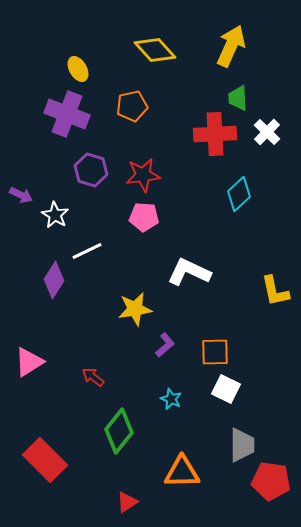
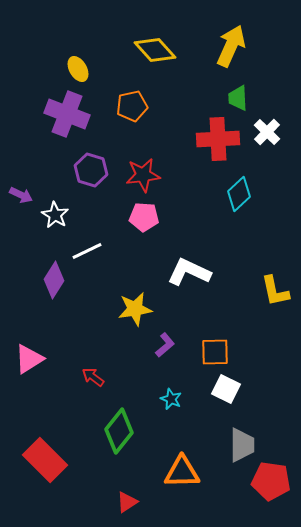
red cross: moved 3 px right, 5 px down
pink triangle: moved 3 px up
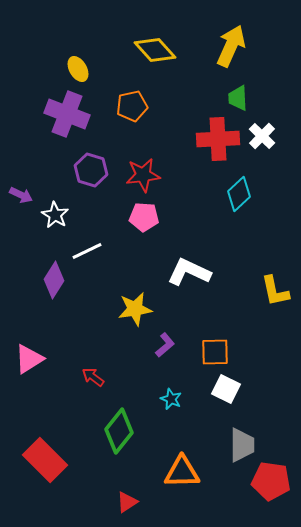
white cross: moved 5 px left, 4 px down
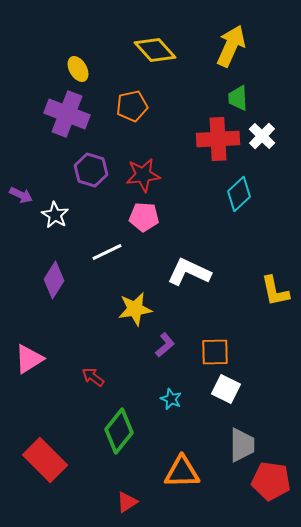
white line: moved 20 px right, 1 px down
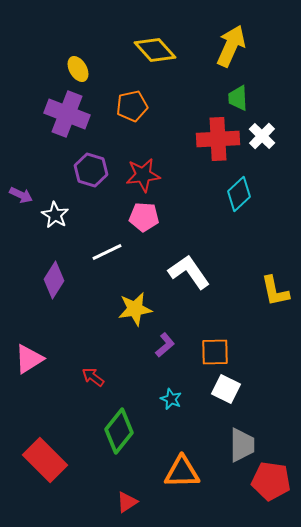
white L-shape: rotated 30 degrees clockwise
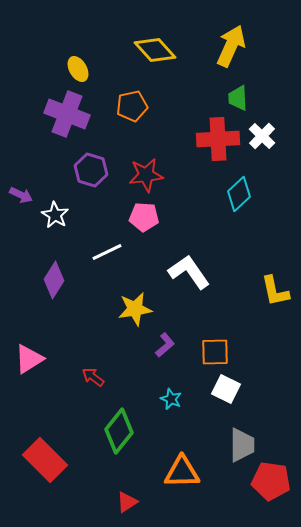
red star: moved 3 px right
